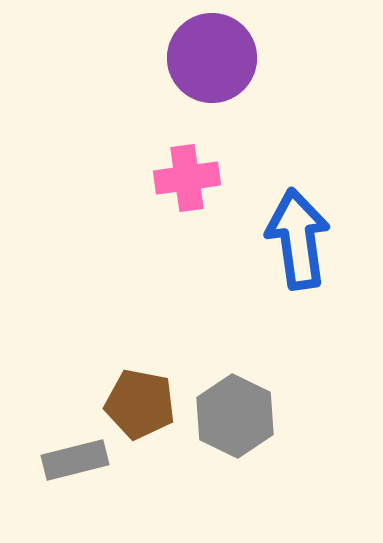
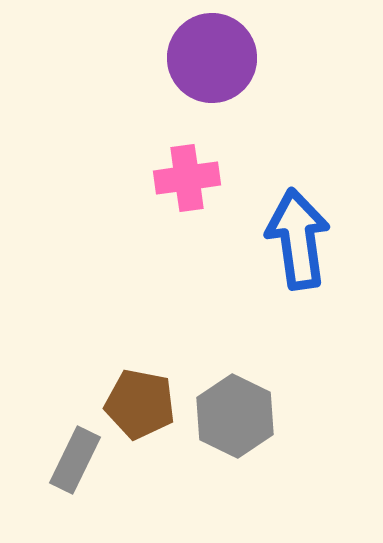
gray rectangle: rotated 50 degrees counterclockwise
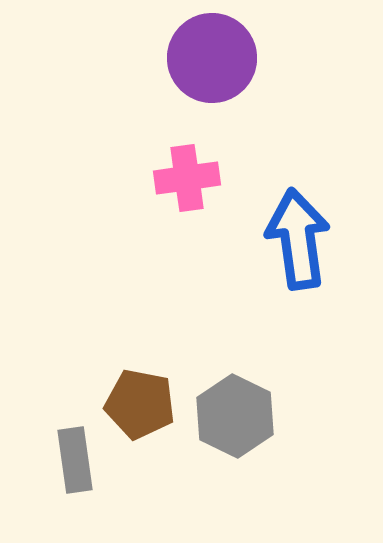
gray rectangle: rotated 34 degrees counterclockwise
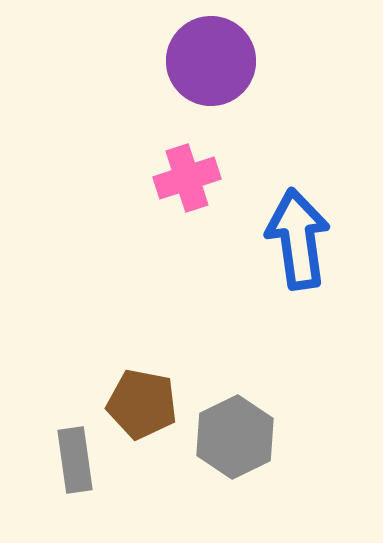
purple circle: moved 1 px left, 3 px down
pink cross: rotated 10 degrees counterclockwise
brown pentagon: moved 2 px right
gray hexagon: moved 21 px down; rotated 8 degrees clockwise
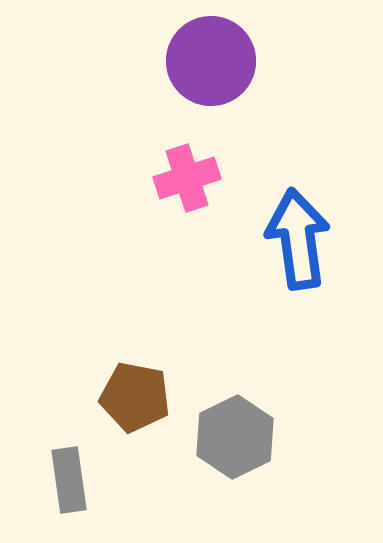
brown pentagon: moved 7 px left, 7 px up
gray rectangle: moved 6 px left, 20 px down
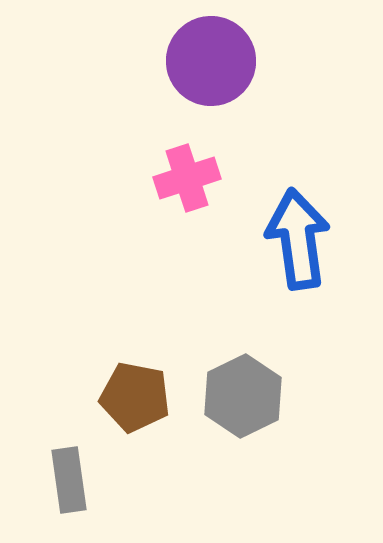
gray hexagon: moved 8 px right, 41 px up
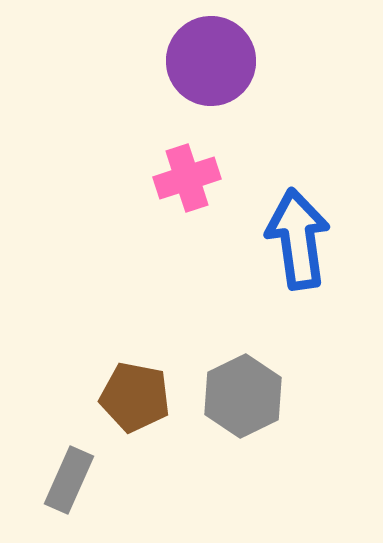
gray rectangle: rotated 32 degrees clockwise
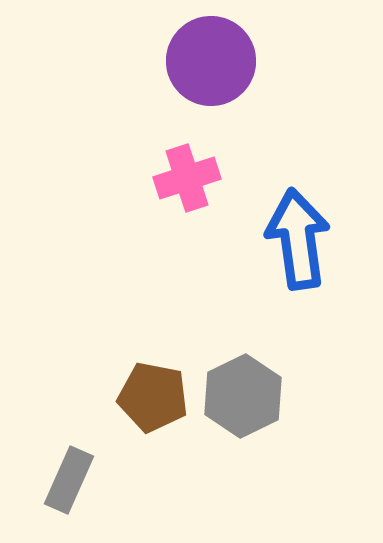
brown pentagon: moved 18 px right
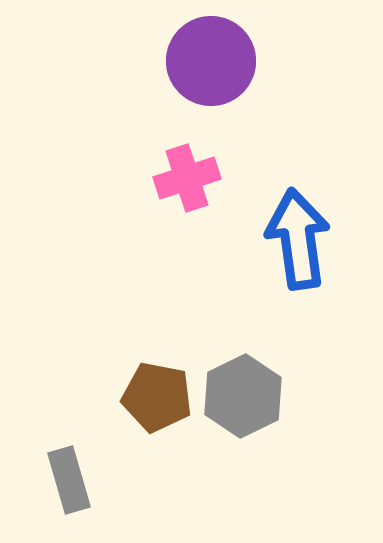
brown pentagon: moved 4 px right
gray rectangle: rotated 40 degrees counterclockwise
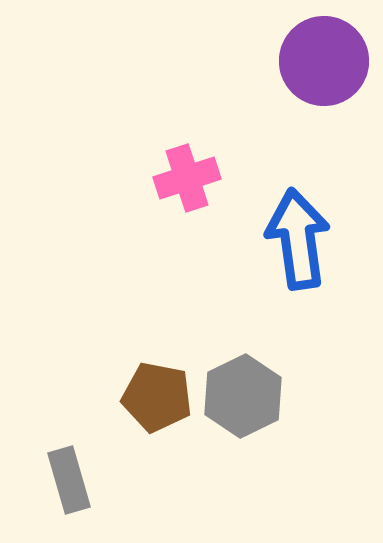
purple circle: moved 113 px right
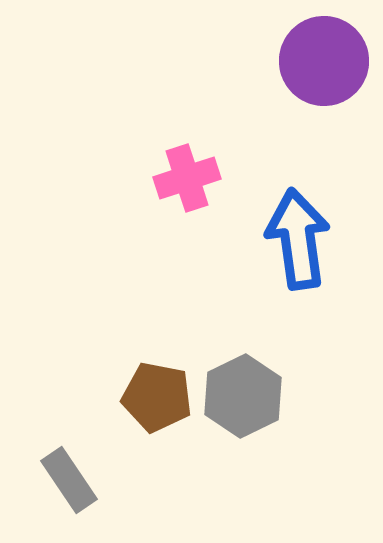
gray rectangle: rotated 18 degrees counterclockwise
